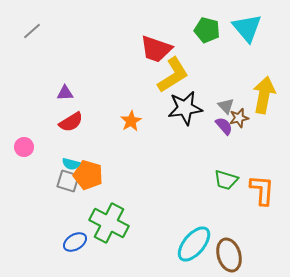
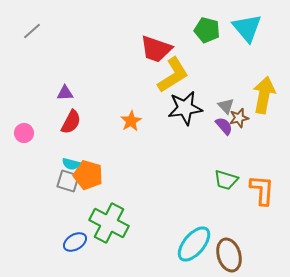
red semicircle: rotated 30 degrees counterclockwise
pink circle: moved 14 px up
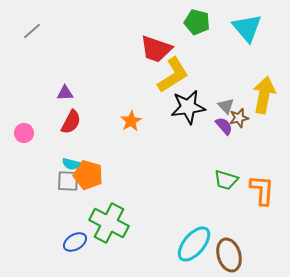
green pentagon: moved 10 px left, 8 px up
black star: moved 3 px right, 1 px up
gray square: rotated 15 degrees counterclockwise
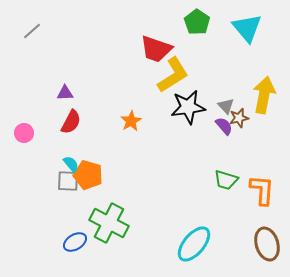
green pentagon: rotated 20 degrees clockwise
cyan semicircle: rotated 144 degrees counterclockwise
brown ellipse: moved 38 px right, 11 px up
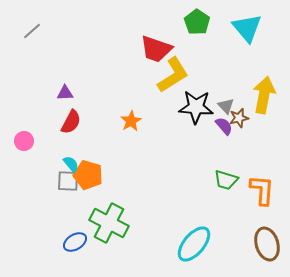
black star: moved 8 px right; rotated 12 degrees clockwise
pink circle: moved 8 px down
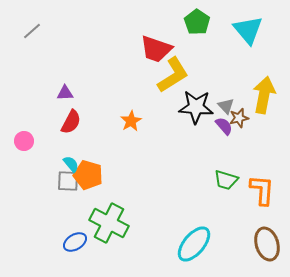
cyan triangle: moved 1 px right, 2 px down
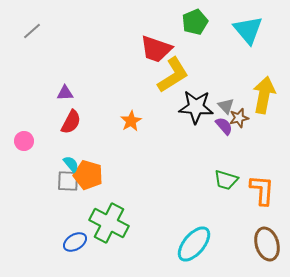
green pentagon: moved 2 px left; rotated 15 degrees clockwise
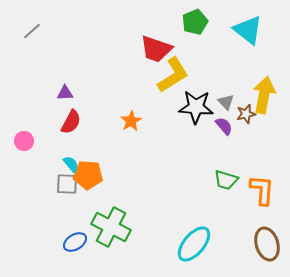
cyan triangle: rotated 12 degrees counterclockwise
gray triangle: moved 4 px up
brown star: moved 7 px right, 4 px up
orange pentagon: rotated 12 degrees counterclockwise
gray square: moved 1 px left, 3 px down
green cross: moved 2 px right, 4 px down
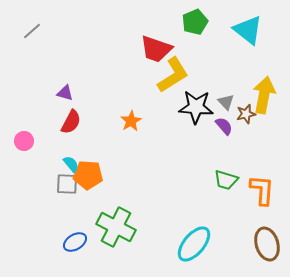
purple triangle: rotated 18 degrees clockwise
green cross: moved 5 px right
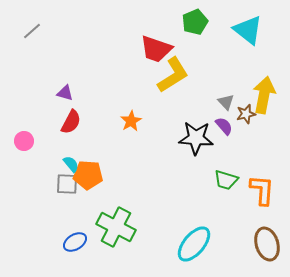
black star: moved 31 px down
